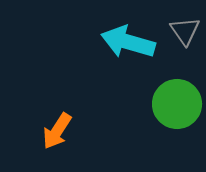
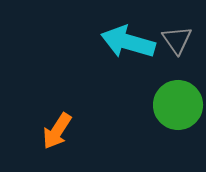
gray triangle: moved 8 px left, 9 px down
green circle: moved 1 px right, 1 px down
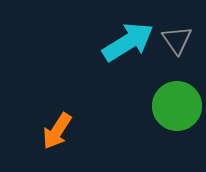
cyan arrow: rotated 132 degrees clockwise
green circle: moved 1 px left, 1 px down
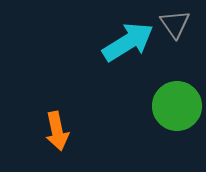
gray triangle: moved 2 px left, 16 px up
orange arrow: rotated 45 degrees counterclockwise
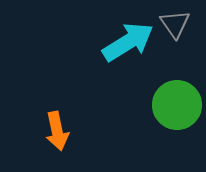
green circle: moved 1 px up
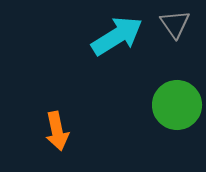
cyan arrow: moved 11 px left, 6 px up
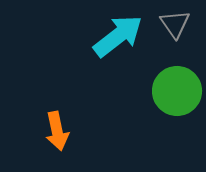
cyan arrow: moved 1 px right; rotated 6 degrees counterclockwise
green circle: moved 14 px up
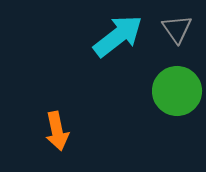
gray triangle: moved 2 px right, 5 px down
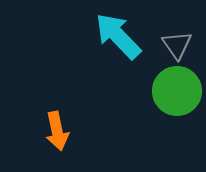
gray triangle: moved 16 px down
cyan arrow: rotated 96 degrees counterclockwise
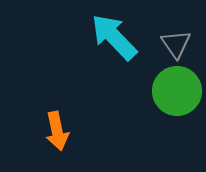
cyan arrow: moved 4 px left, 1 px down
gray triangle: moved 1 px left, 1 px up
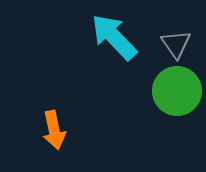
orange arrow: moved 3 px left, 1 px up
